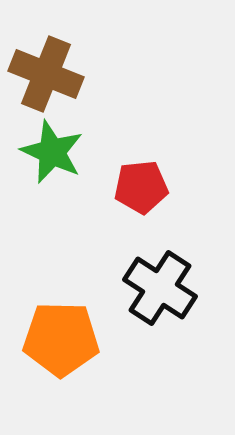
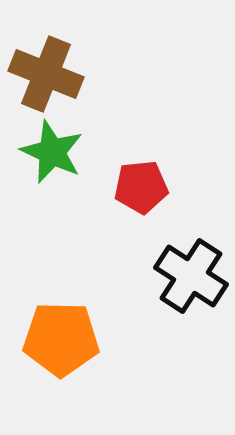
black cross: moved 31 px right, 12 px up
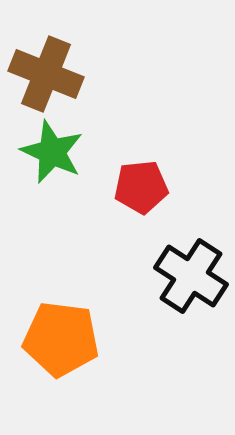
orange pentagon: rotated 6 degrees clockwise
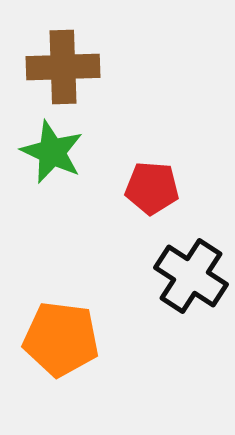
brown cross: moved 17 px right, 7 px up; rotated 24 degrees counterclockwise
red pentagon: moved 11 px right, 1 px down; rotated 10 degrees clockwise
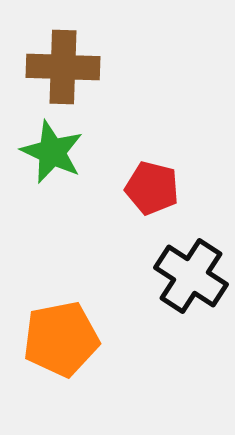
brown cross: rotated 4 degrees clockwise
red pentagon: rotated 10 degrees clockwise
orange pentagon: rotated 18 degrees counterclockwise
